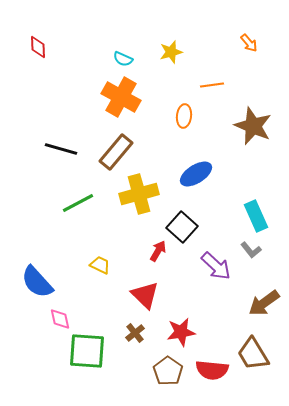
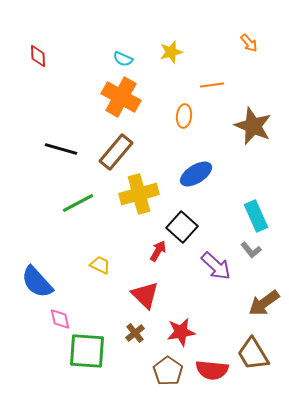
red diamond: moved 9 px down
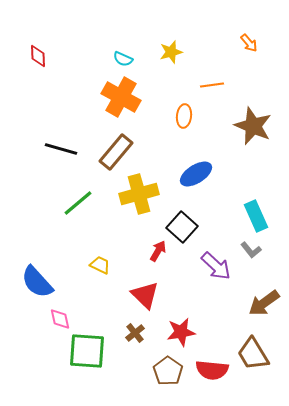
green line: rotated 12 degrees counterclockwise
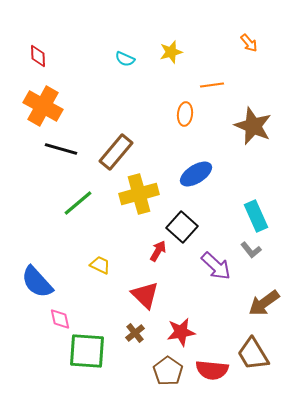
cyan semicircle: moved 2 px right
orange cross: moved 78 px left, 9 px down
orange ellipse: moved 1 px right, 2 px up
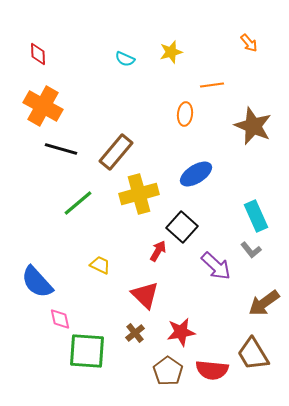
red diamond: moved 2 px up
